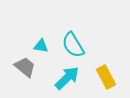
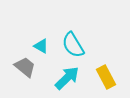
cyan triangle: rotated 21 degrees clockwise
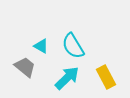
cyan semicircle: moved 1 px down
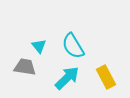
cyan triangle: moved 2 px left; rotated 21 degrees clockwise
gray trapezoid: rotated 30 degrees counterclockwise
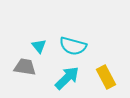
cyan semicircle: rotated 44 degrees counterclockwise
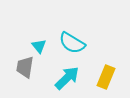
cyan semicircle: moved 1 px left, 3 px up; rotated 16 degrees clockwise
gray trapezoid: rotated 90 degrees counterclockwise
yellow rectangle: rotated 50 degrees clockwise
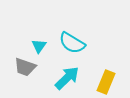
cyan triangle: rotated 14 degrees clockwise
gray trapezoid: rotated 80 degrees counterclockwise
yellow rectangle: moved 5 px down
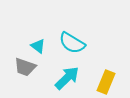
cyan triangle: moved 1 px left; rotated 28 degrees counterclockwise
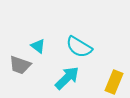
cyan semicircle: moved 7 px right, 4 px down
gray trapezoid: moved 5 px left, 2 px up
yellow rectangle: moved 8 px right
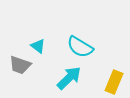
cyan semicircle: moved 1 px right
cyan arrow: moved 2 px right
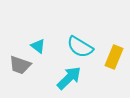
yellow rectangle: moved 25 px up
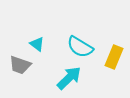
cyan triangle: moved 1 px left, 2 px up
